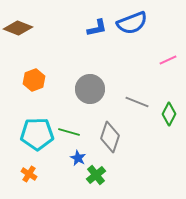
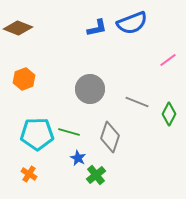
pink line: rotated 12 degrees counterclockwise
orange hexagon: moved 10 px left, 1 px up
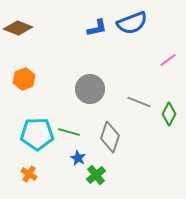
gray line: moved 2 px right
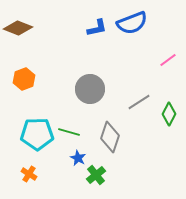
gray line: rotated 55 degrees counterclockwise
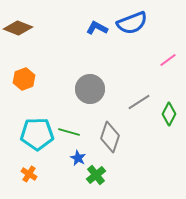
blue L-shape: rotated 140 degrees counterclockwise
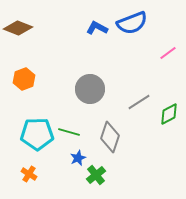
pink line: moved 7 px up
green diamond: rotated 35 degrees clockwise
blue star: rotated 21 degrees clockwise
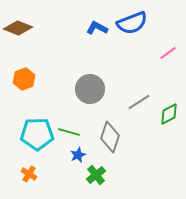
blue star: moved 3 px up
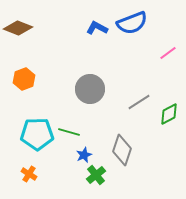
gray diamond: moved 12 px right, 13 px down
blue star: moved 6 px right
